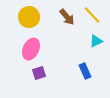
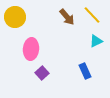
yellow circle: moved 14 px left
pink ellipse: rotated 20 degrees counterclockwise
purple square: moved 3 px right; rotated 24 degrees counterclockwise
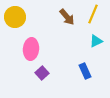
yellow line: moved 1 px right, 1 px up; rotated 66 degrees clockwise
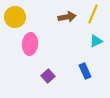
brown arrow: rotated 60 degrees counterclockwise
pink ellipse: moved 1 px left, 5 px up
purple square: moved 6 px right, 3 px down
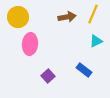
yellow circle: moved 3 px right
blue rectangle: moved 1 px left, 1 px up; rotated 28 degrees counterclockwise
